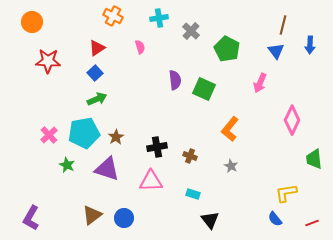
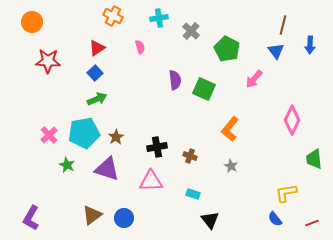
pink arrow: moved 6 px left, 4 px up; rotated 18 degrees clockwise
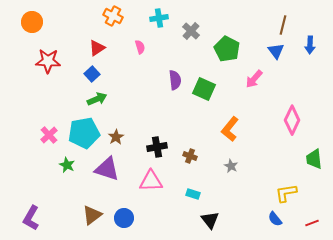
blue square: moved 3 px left, 1 px down
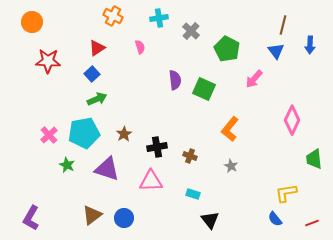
brown star: moved 8 px right, 3 px up
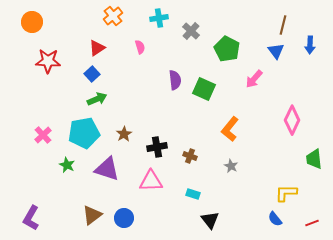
orange cross: rotated 24 degrees clockwise
pink cross: moved 6 px left
yellow L-shape: rotated 10 degrees clockwise
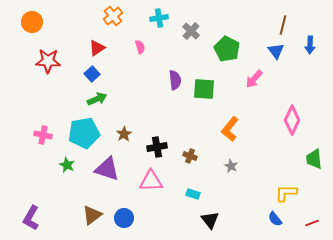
green square: rotated 20 degrees counterclockwise
pink cross: rotated 36 degrees counterclockwise
